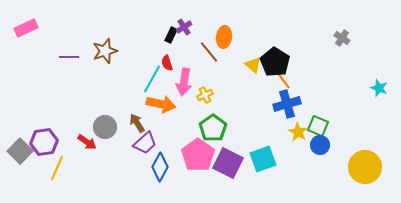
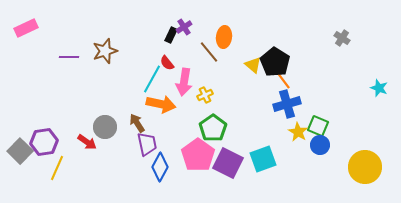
red semicircle: rotated 21 degrees counterclockwise
purple trapezoid: moved 2 px right, 1 px down; rotated 60 degrees counterclockwise
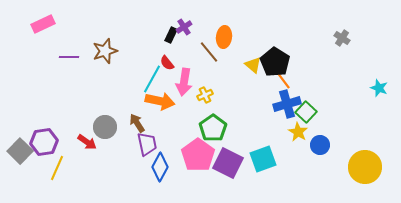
pink rectangle: moved 17 px right, 4 px up
orange arrow: moved 1 px left, 3 px up
green square: moved 12 px left, 14 px up; rotated 20 degrees clockwise
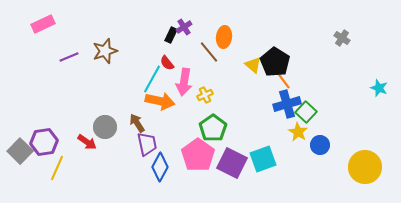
purple line: rotated 24 degrees counterclockwise
purple square: moved 4 px right
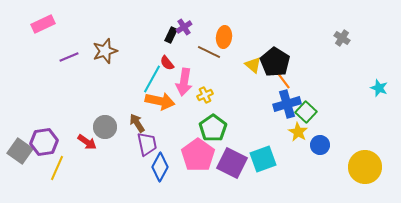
brown line: rotated 25 degrees counterclockwise
gray square: rotated 10 degrees counterclockwise
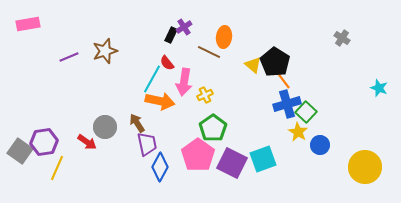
pink rectangle: moved 15 px left; rotated 15 degrees clockwise
